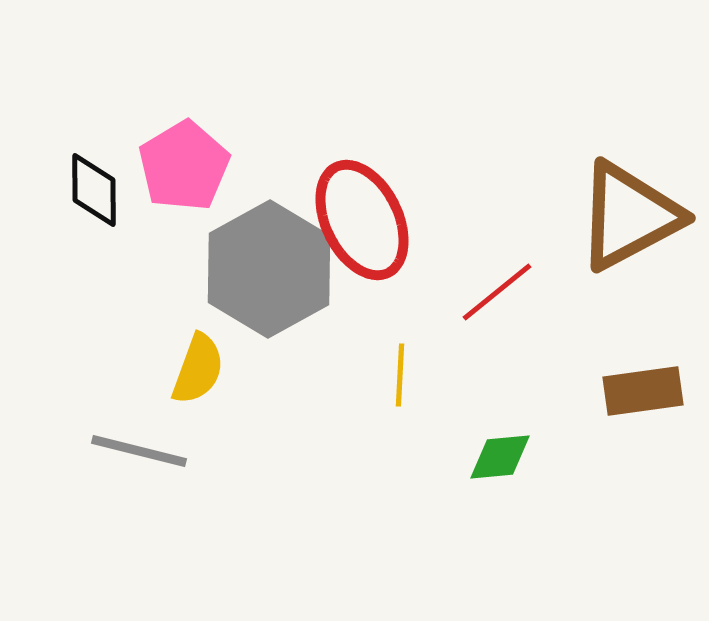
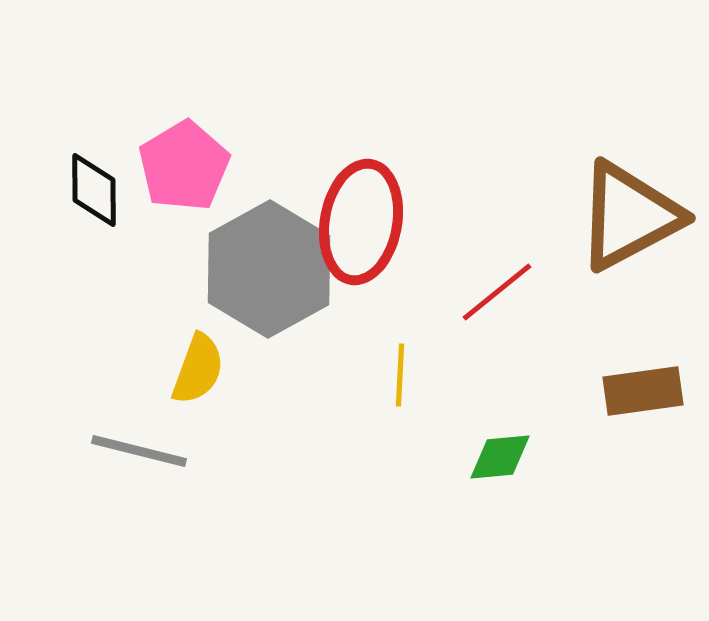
red ellipse: moved 1 px left, 2 px down; rotated 36 degrees clockwise
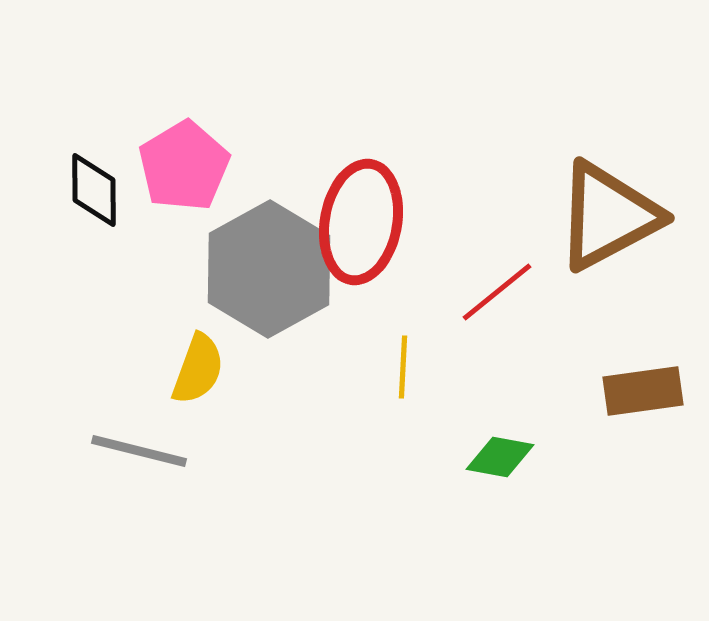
brown triangle: moved 21 px left
yellow line: moved 3 px right, 8 px up
green diamond: rotated 16 degrees clockwise
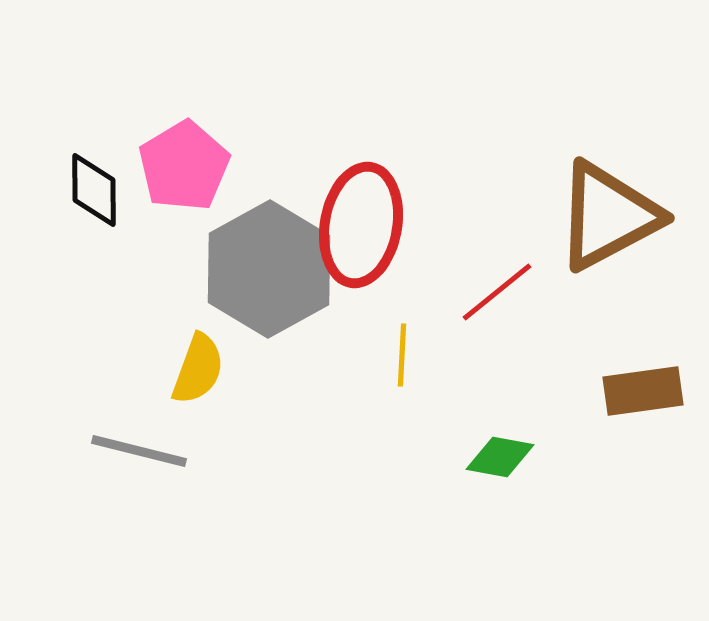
red ellipse: moved 3 px down
yellow line: moved 1 px left, 12 px up
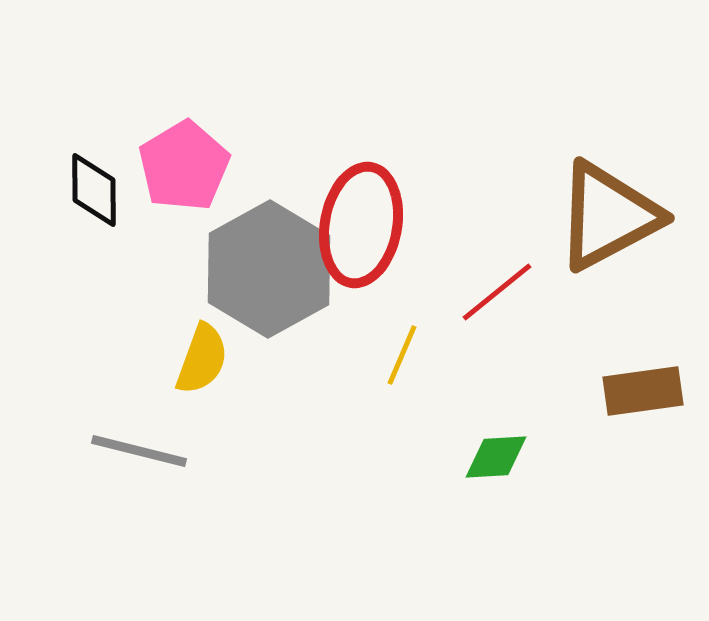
yellow line: rotated 20 degrees clockwise
yellow semicircle: moved 4 px right, 10 px up
green diamond: moved 4 px left; rotated 14 degrees counterclockwise
